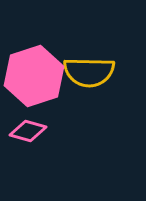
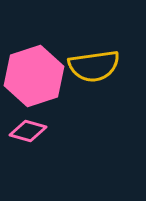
yellow semicircle: moved 5 px right, 6 px up; rotated 9 degrees counterclockwise
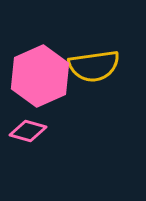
pink hexagon: moved 6 px right; rotated 6 degrees counterclockwise
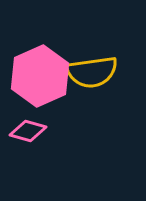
yellow semicircle: moved 2 px left, 6 px down
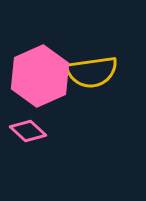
pink diamond: rotated 27 degrees clockwise
